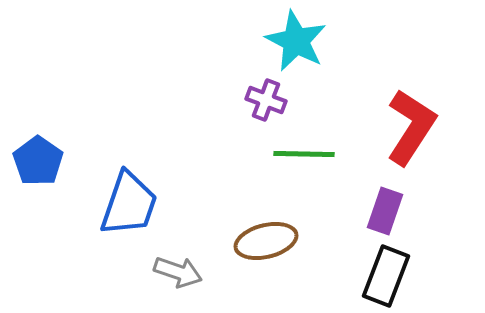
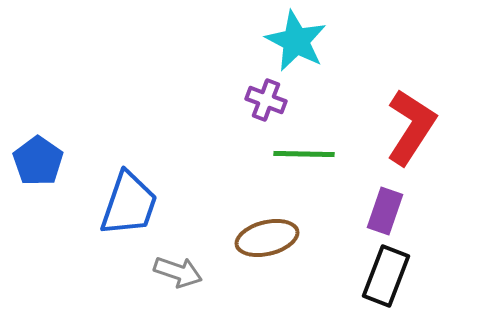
brown ellipse: moved 1 px right, 3 px up
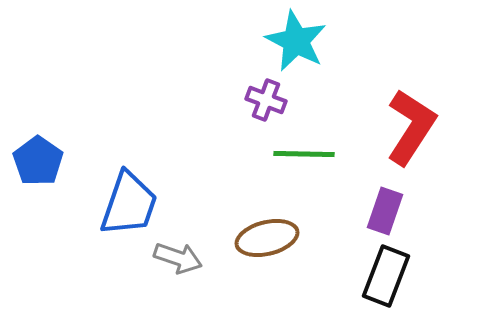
gray arrow: moved 14 px up
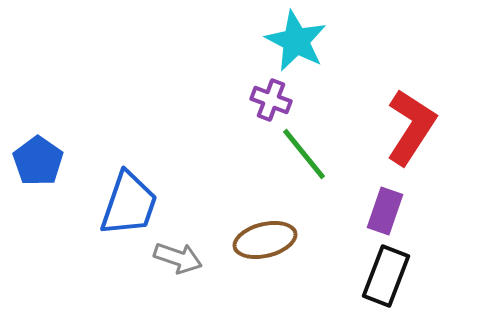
purple cross: moved 5 px right
green line: rotated 50 degrees clockwise
brown ellipse: moved 2 px left, 2 px down
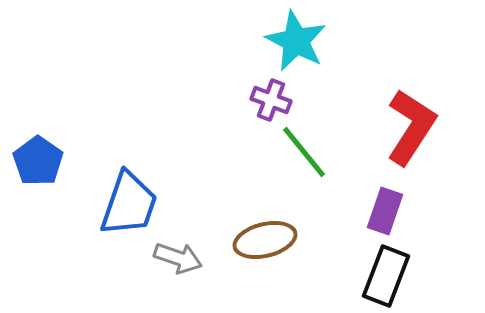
green line: moved 2 px up
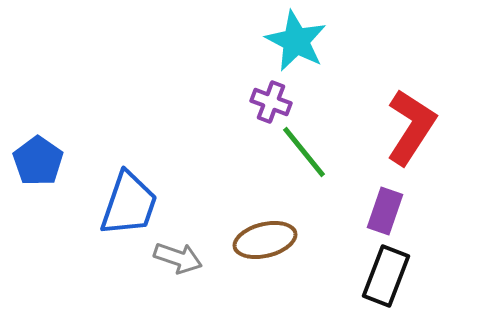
purple cross: moved 2 px down
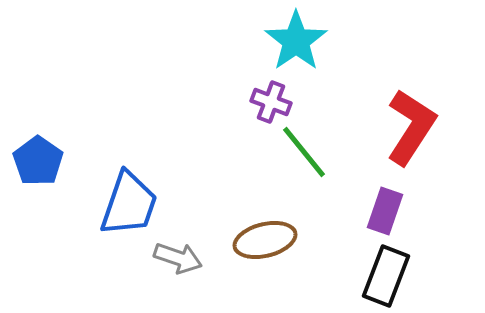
cyan star: rotated 10 degrees clockwise
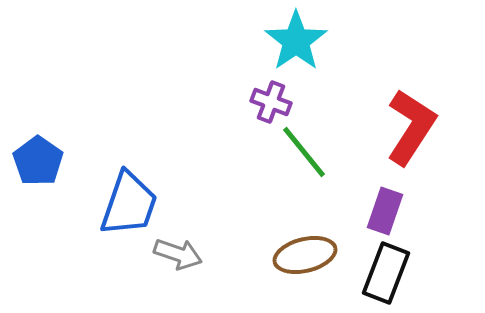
brown ellipse: moved 40 px right, 15 px down
gray arrow: moved 4 px up
black rectangle: moved 3 px up
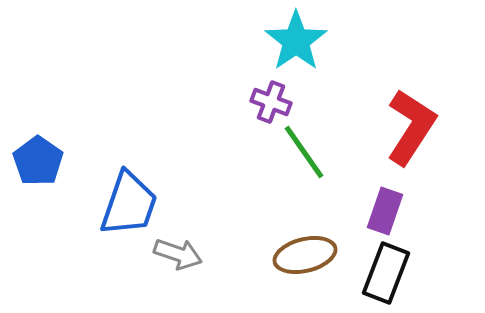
green line: rotated 4 degrees clockwise
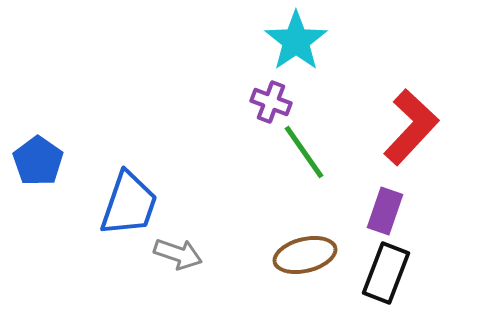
red L-shape: rotated 10 degrees clockwise
